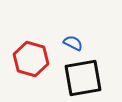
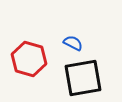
red hexagon: moved 2 px left
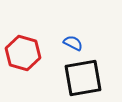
red hexagon: moved 6 px left, 6 px up
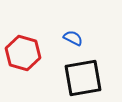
blue semicircle: moved 5 px up
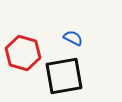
black square: moved 19 px left, 2 px up
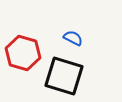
black square: rotated 27 degrees clockwise
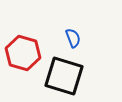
blue semicircle: rotated 42 degrees clockwise
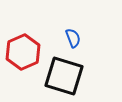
red hexagon: moved 1 px up; rotated 20 degrees clockwise
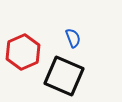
black square: rotated 6 degrees clockwise
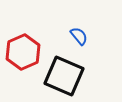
blue semicircle: moved 6 px right, 2 px up; rotated 18 degrees counterclockwise
